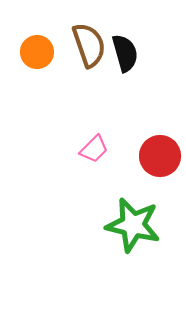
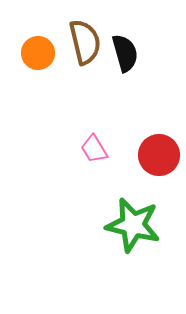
brown semicircle: moved 4 px left, 3 px up; rotated 6 degrees clockwise
orange circle: moved 1 px right, 1 px down
pink trapezoid: rotated 104 degrees clockwise
red circle: moved 1 px left, 1 px up
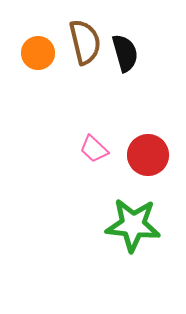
pink trapezoid: rotated 16 degrees counterclockwise
red circle: moved 11 px left
green star: rotated 8 degrees counterclockwise
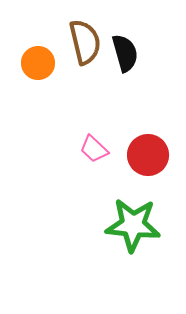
orange circle: moved 10 px down
